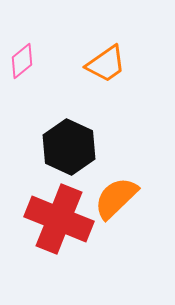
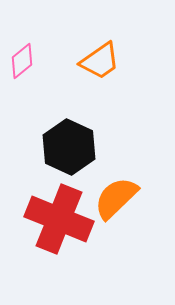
orange trapezoid: moved 6 px left, 3 px up
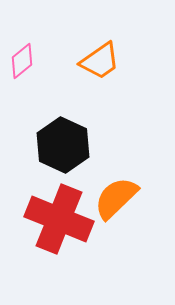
black hexagon: moved 6 px left, 2 px up
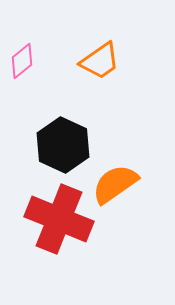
orange semicircle: moved 1 px left, 14 px up; rotated 9 degrees clockwise
